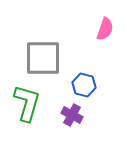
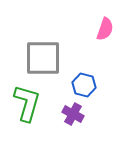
purple cross: moved 1 px right, 1 px up
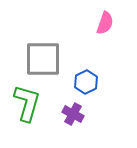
pink semicircle: moved 6 px up
gray square: moved 1 px down
blue hexagon: moved 2 px right, 3 px up; rotated 20 degrees clockwise
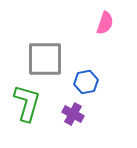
gray square: moved 2 px right
blue hexagon: rotated 15 degrees clockwise
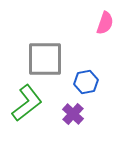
green L-shape: rotated 36 degrees clockwise
purple cross: rotated 15 degrees clockwise
